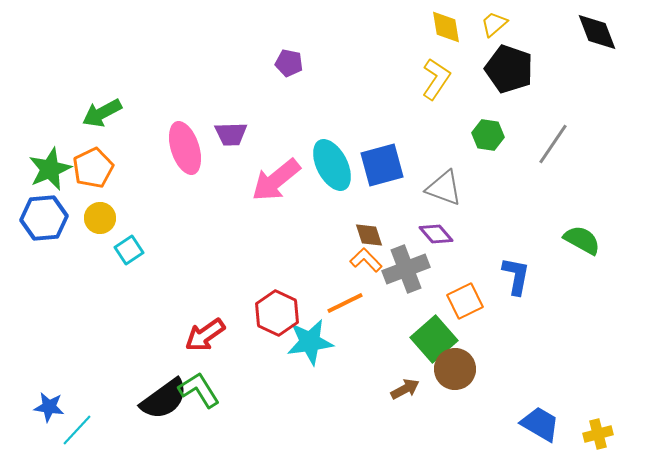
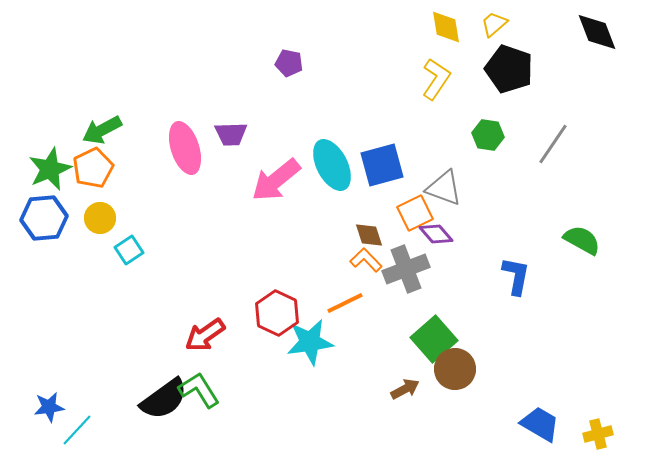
green arrow: moved 17 px down
orange square: moved 50 px left, 88 px up
blue star: rotated 16 degrees counterclockwise
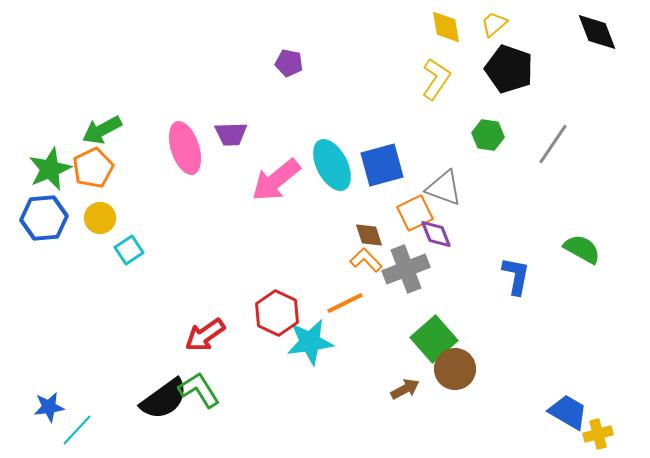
purple diamond: rotated 20 degrees clockwise
green semicircle: moved 9 px down
blue trapezoid: moved 28 px right, 12 px up
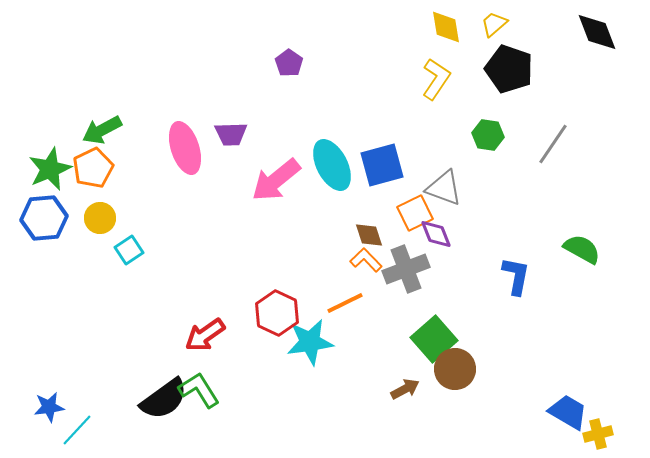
purple pentagon: rotated 24 degrees clockwise
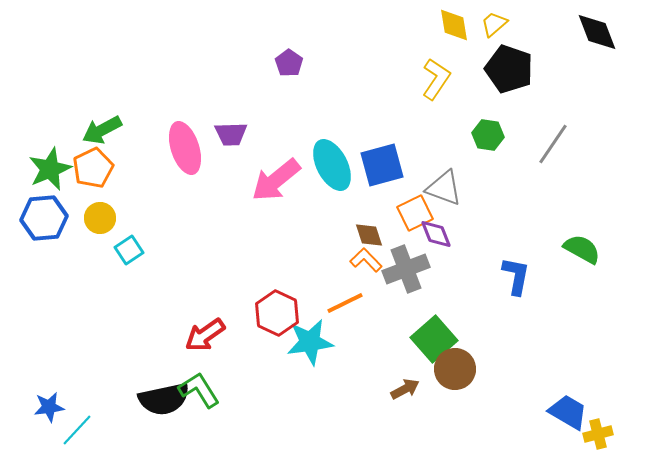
yellow diamond: moved 8 px right, 2 px up
black semicircle: rotated 24 degrees clockwise
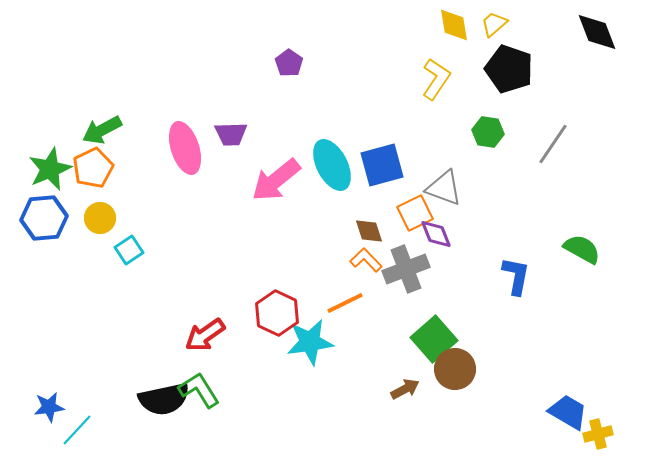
green hexagon: moved 3 px up
brown diamond: moved 4 px up
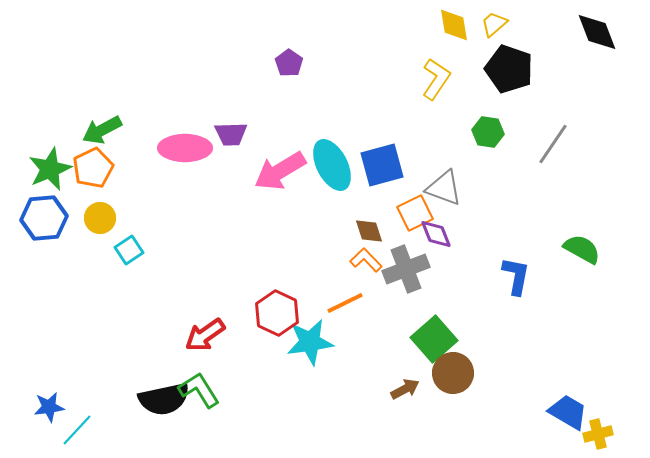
pink ellipse: rotated 72 degrees counterclockwise
pink arrow: moved 4 px right, 9 px up; rotated 8 degrees clockwise
brown circle: moved 2 px left, 4 px down
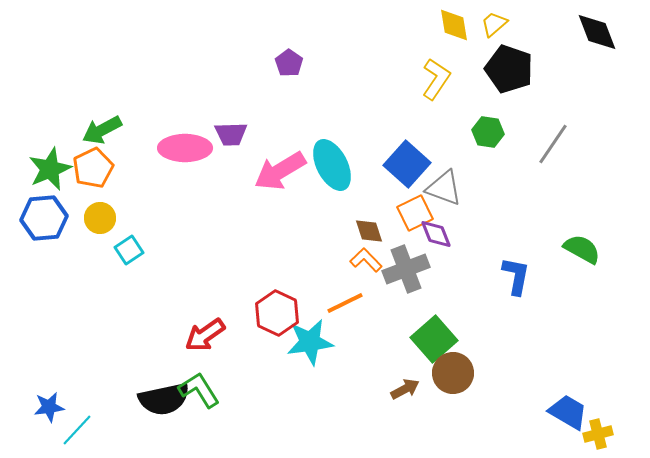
blue square: moved 25 px right, 1 px up; rotated 33 degrees counterclockwise
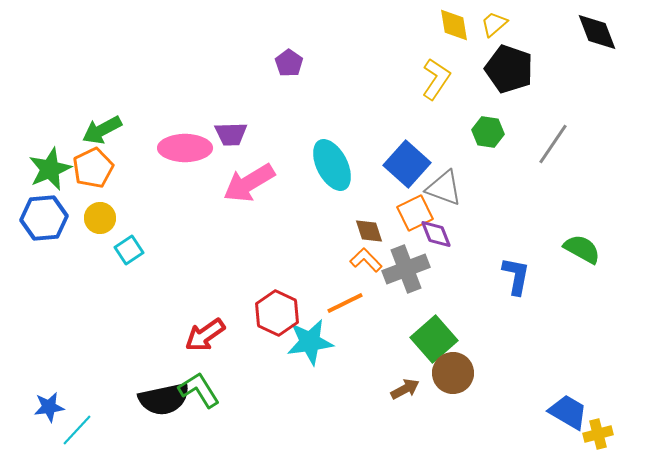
pink arrow: moved 31 px left, 12 px down
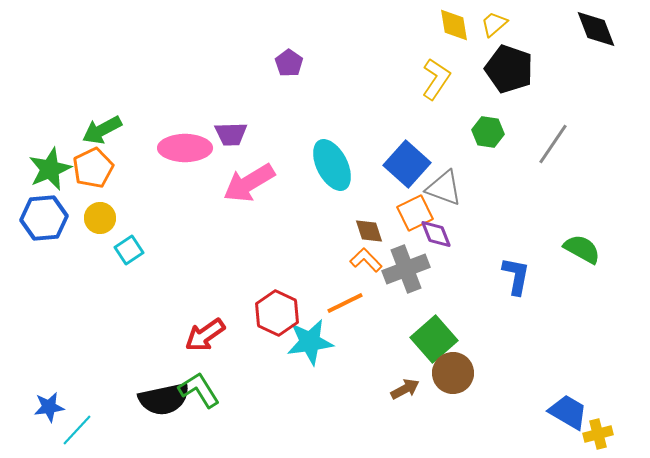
black diamond: moved 1 px left, 3 px up
